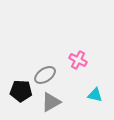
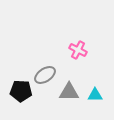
pink cross: moved 10 px up
cyan triangle: rotated 14 degrees counterclockwise
gray triangle: moved 18 px right, 10 px up; rotated 30 degrees clockwise
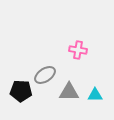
pink cross: rotated 18 degrees counterclockwise
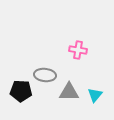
gray ellipse: rotated 40 degrees clockwise
cyan triangle: rotated 49 degrees counterclockwise
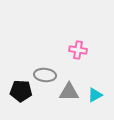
cyan triangle: rotated 21 degrees clockwise
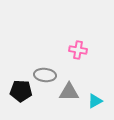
cyan triangle: moved 6 px down
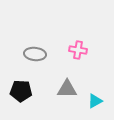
gray ellipse: moved 10 px left, 21 px up
gray triangle: moved 2 px left, 3 px up
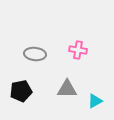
black pentagon: rotated 15 degrees counterclockwise
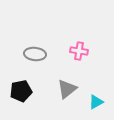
pink cross: moved 1 px right, 1 px down
gray triangle: rotated 40 degrees counterclockwise
cyan triangle: moved 1 px right, 1 px down
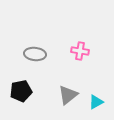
pink cross: moved 1 px right
gray triangle: moved 1 px right, 6 px down
